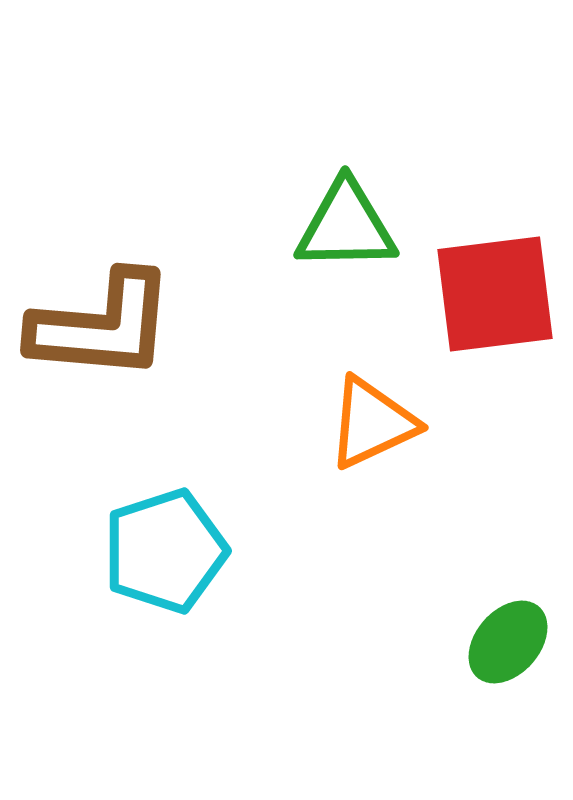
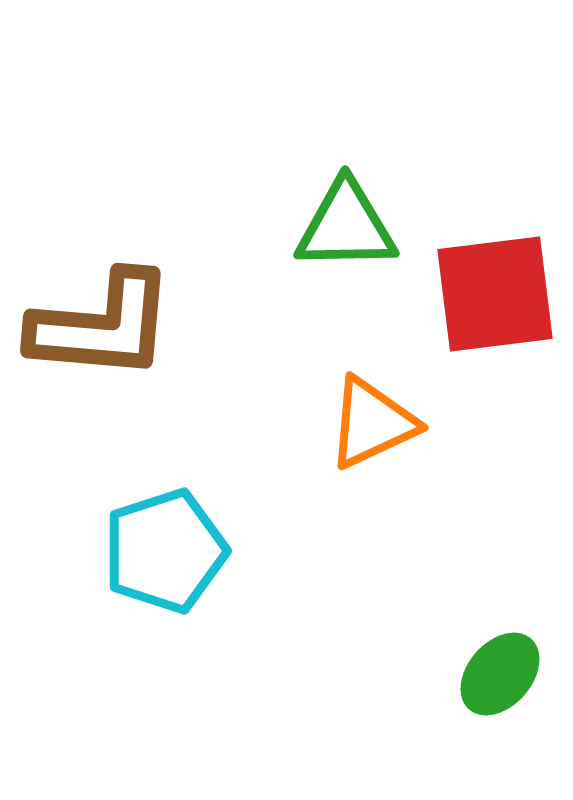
green ellipse: moved 8 px left, 32 px down
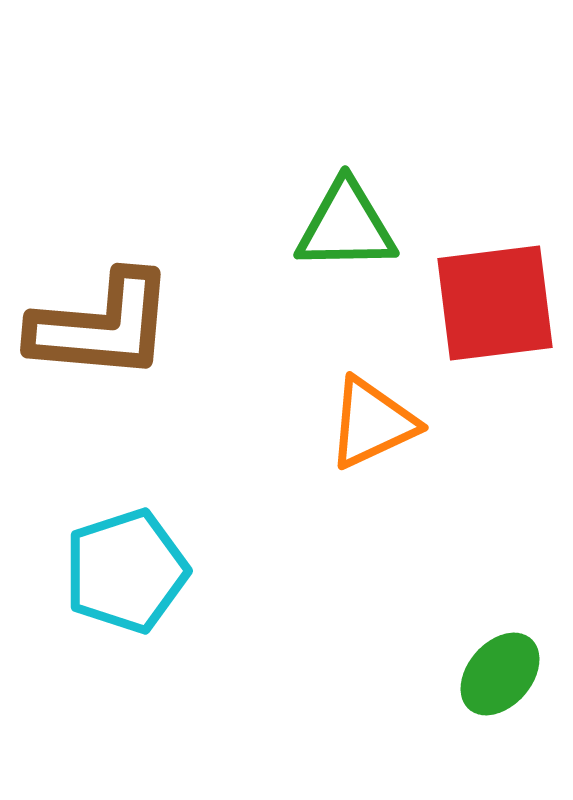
red square: moved 9 px down
cyan pentagon: moved 39 px left, 20 px down
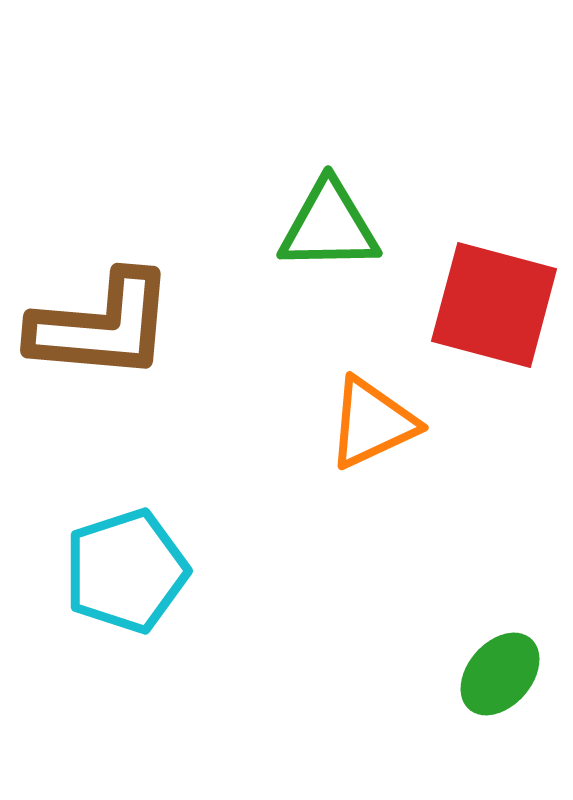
green triangle: moved 17 px left
red square: moved 1 px left, 2 px down; rotated 22 degrees clockwise
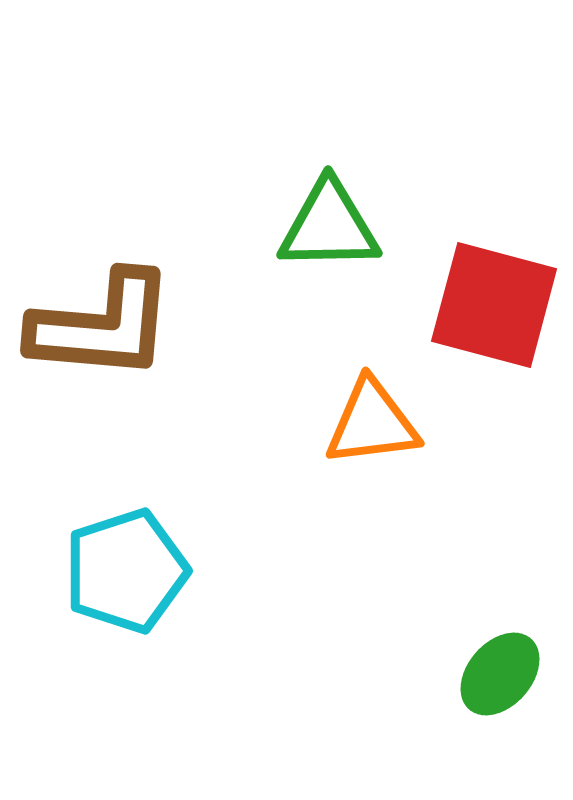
orange triangle: rotated 18 degrees clockwise
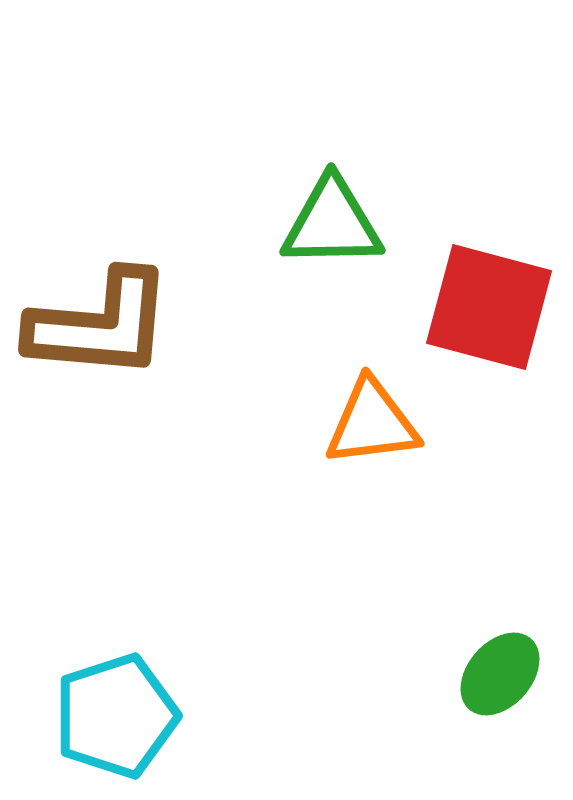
green triangle: moved 3 px right, 3 px up
red square: moved 5 px left, 2 px down
brown L-shape: moved 2 px left, 1 px up
cyan pentagon: moved 10 px left, 145 px down
